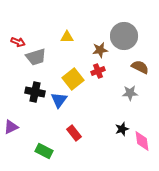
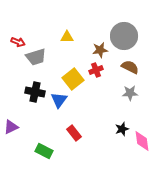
brown semicircle: moved 10 px left
red cross: moved 2 px left, 1 px up
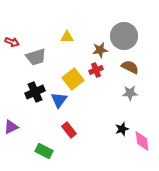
red arrow: moved 6 px left
black cross: rotated 36 degrees counterclockwise
red rectangle: moved 5 px left, 3 px up
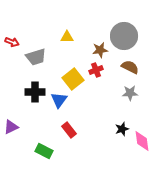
black cross: rotated 24 degrees clockwise
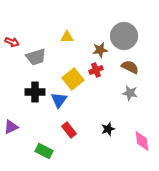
gray star: rotated 14 degrees clockwise
black star: moved 14 px left
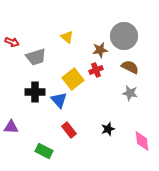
yellow triangle: rotated 40 degrees clockwise
blue triangle: rotated 18 degrees counterclockwise
purple triangle: rotated 28 degrees clockwise
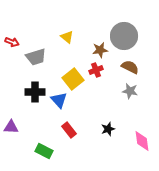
gray star: moved 2 px up
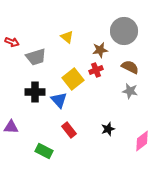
gray circle: moved 5 px up
pink diamond: rotated 60 degrees clockwise
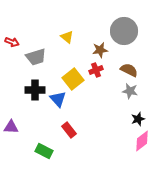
brown semicircle: moved 1 px left, 3 px down
black cross: moved 2 px up
blue triangle: moved 1 px left, 1 px up
black star: moved 30 px right, 10 px up
